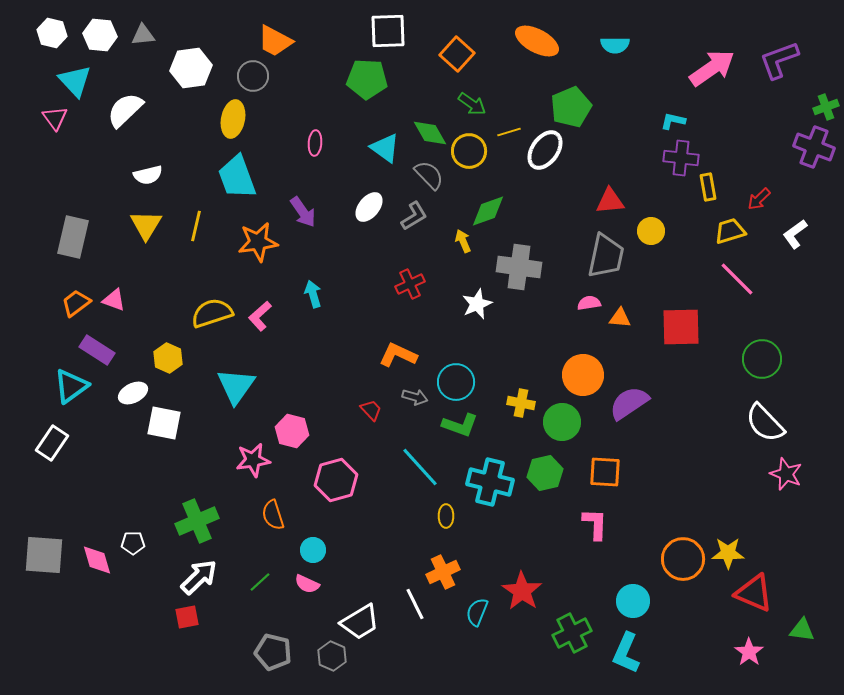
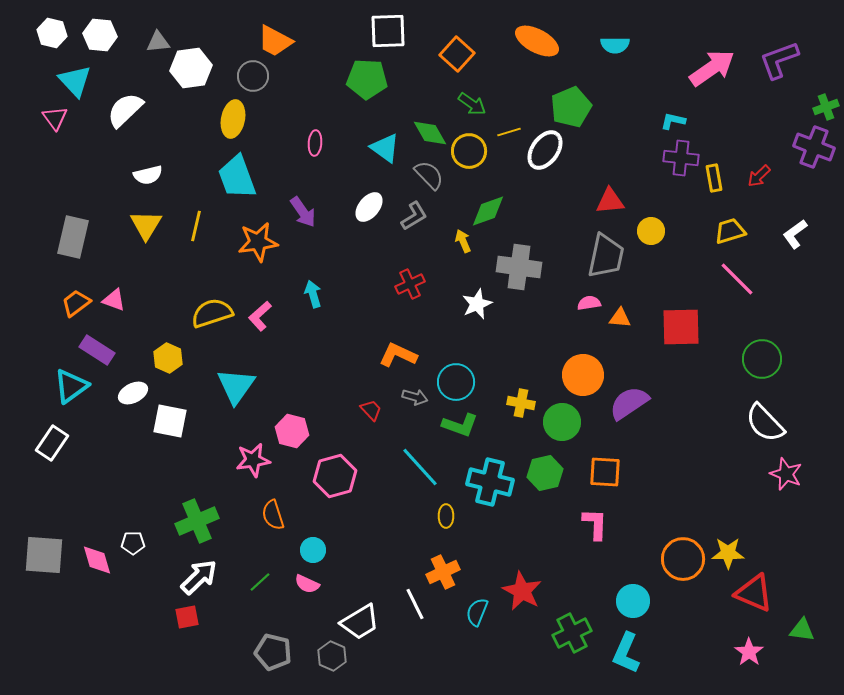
gray triangle at (143, 35): moved 15 px right, 7 px down
yellow rectangle at (708, 187): moved 6 px right, 9 px up
red arrow at (759, 199): moved 23 px up
white square at (164, 423): moved 6 px right, 2 px up
pink hexagon at (336, 480): moved 1 px left, 4 px up
red star at (522, 591): rotated 6 degrees counterclockwise
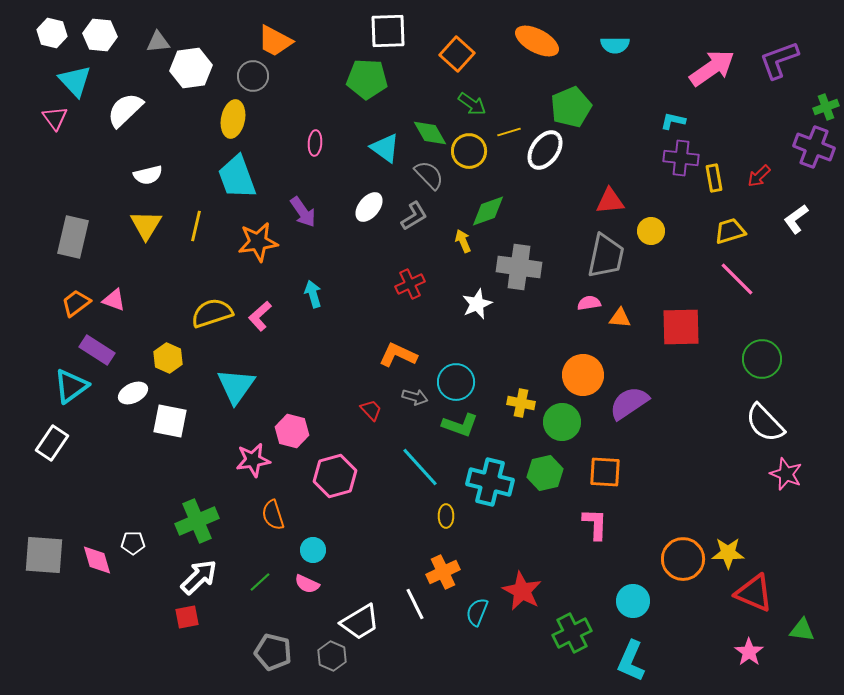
white L-shape at (795, 234): moved 1 px right, 15 px up
cyan L-shape at (626, 653): moved 5 px right, 8 px down
